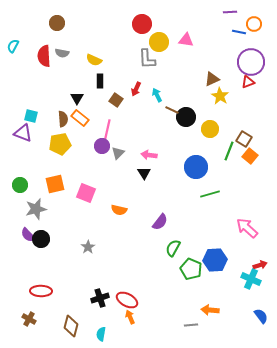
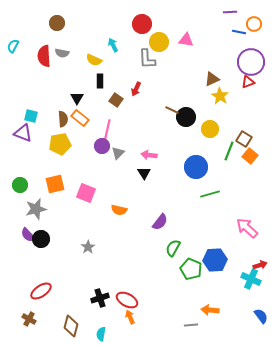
cyan arrow at (157, 95): moved 44 px left, 50 px up
red ellipse at (41, 291): rotated 35 degrees counterclockwise
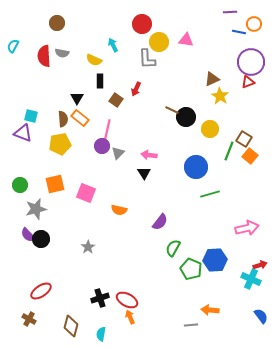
pink arrow at (247, 228): rotated 125 degrees clockwise
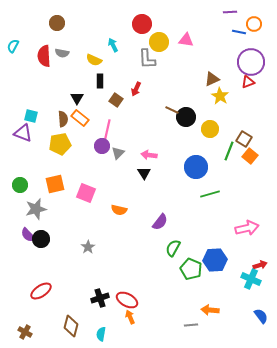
brown cross at (29, 319): moved 4 px left, 13 px down
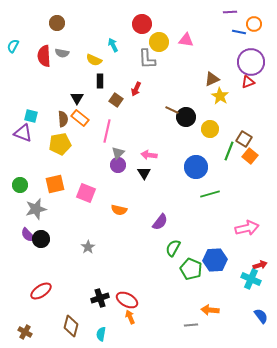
purple circle at (102, 146): moved 16 px right, 19 px down
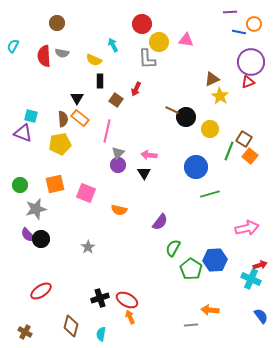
green pentagon at (191, 269): rotated 10 degrees clockwise
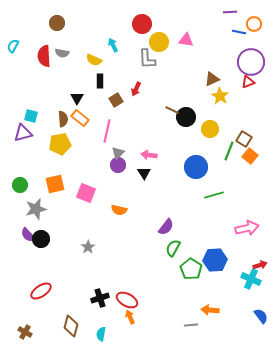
brown square at (116, 100): rotated 24 degrees clockwise
purple triangle at (23, 133): rotated 36 degrees counterclockwise
green line at (210, 194): moved 4 px right, 1 px down
purple semicircle at (160, 222): moved 6 px right, 5 px down
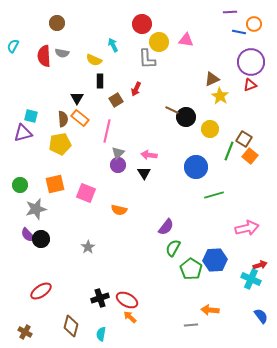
red triangle at (248, 82): moved 2 px right, 3 px down
orange arrow at (130, 317): rotated 24 degrees counterclockwise
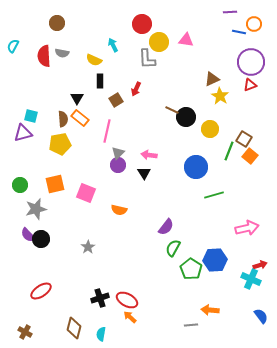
brown diamond at (71, 326): moved 3 px right, 2 px down
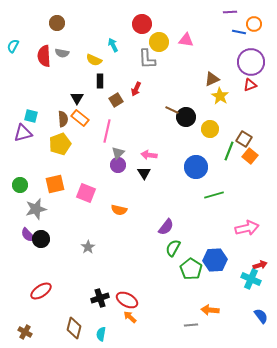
yellow pentagon at (60, 144): rotated 10 degrees counterclockwise
